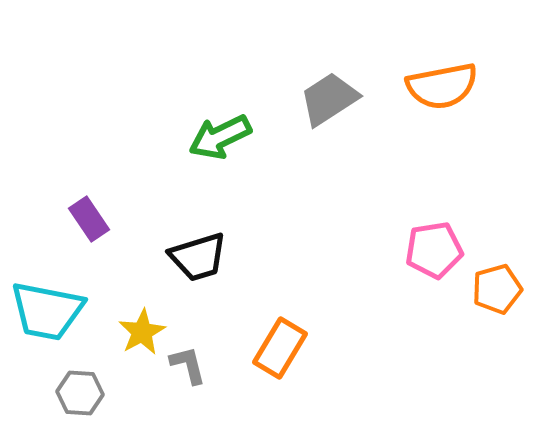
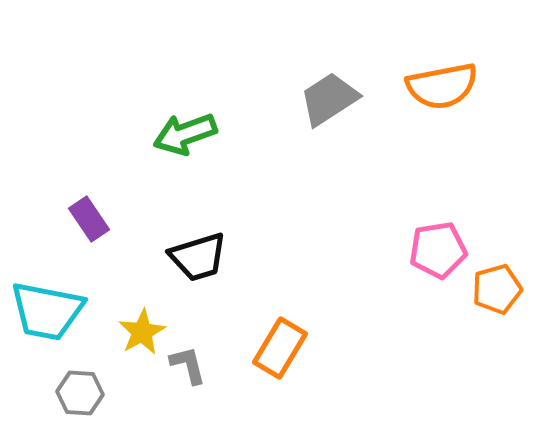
green arrow: moved 35 px left, 3 px up; rotated 6 degrees clockwise
pink pentagon: moved 4 px right
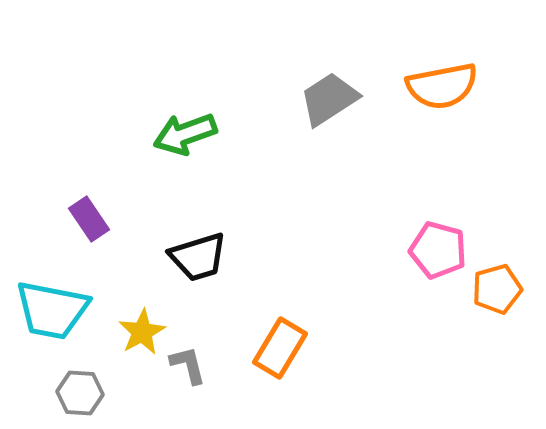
pink pentagon: rotated 24 degrees clockwise
cyan trapezoid: moved 5 px right, 1 px up
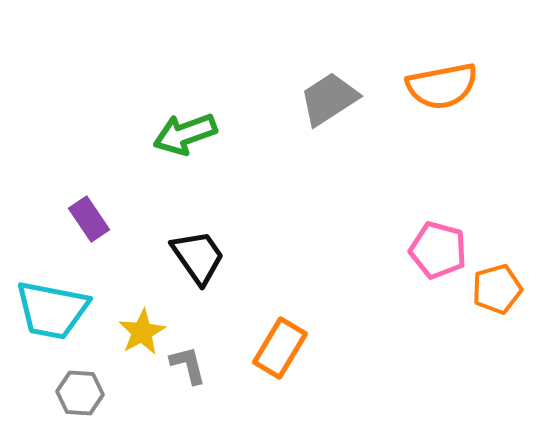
black trapezoid: rotated 108 degrees counterclockwise
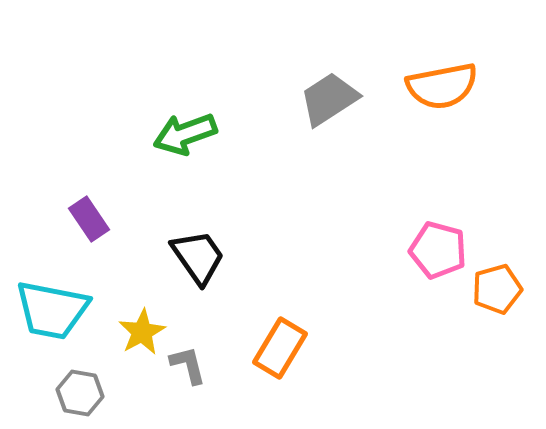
gray hexagon: rotated 6 degrees clockwise
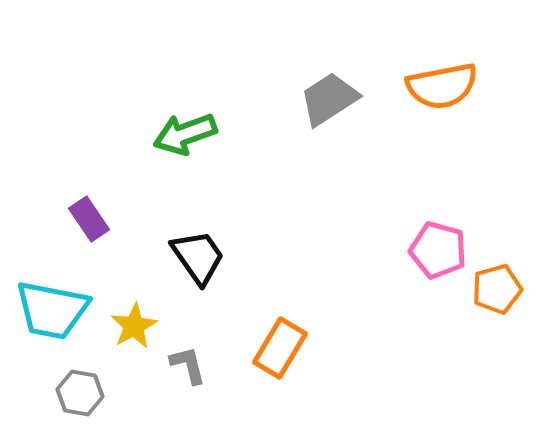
yellow star: moved 8 px left, 6 px up
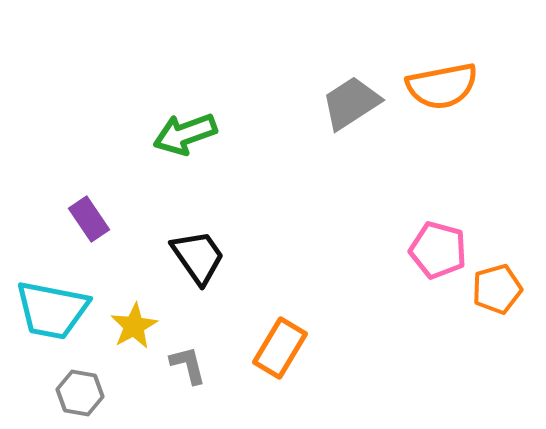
gray trapezoid: moved 22 px right, 4 px down
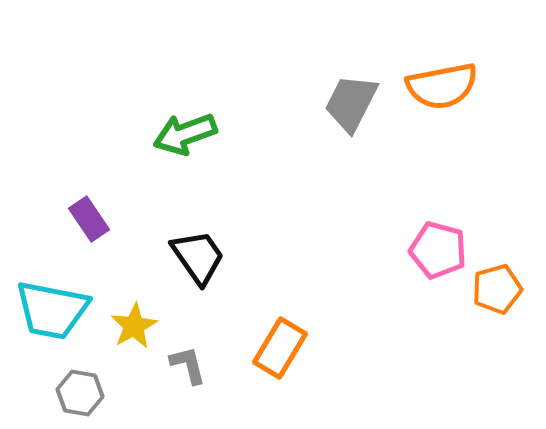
gray trapezoid: rotated 30 degrees counterclockwise
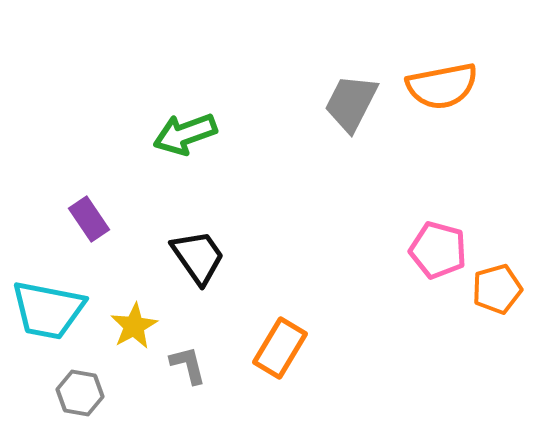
cyan trapezoid: moved 4 px left
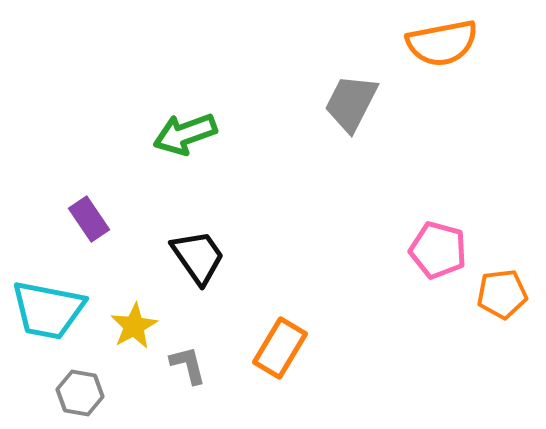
orange semicircle: moved 43 px up
orange pentagon: moved 5 px right, 5 px down; rotated 9 degrees clockwise
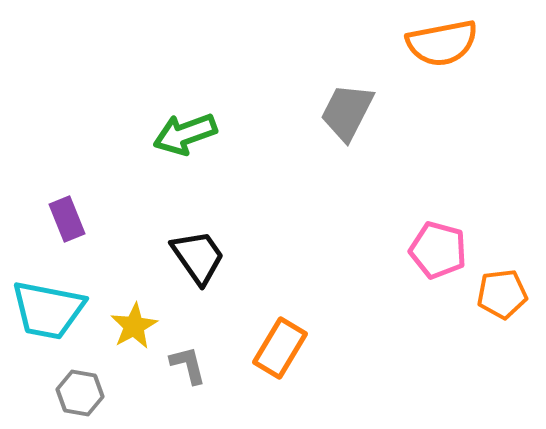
gray trapezoid: moved 4 px left, 9 px down
purple rectangle: moved 22 px left; rotated 12 degrees clockwise
